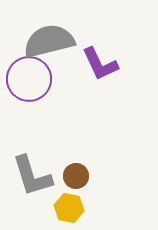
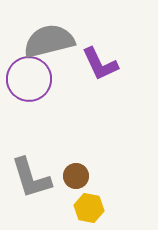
gray L-shape: moved 1 px left, 2 px down
yellow hexagon: moved 20 px right
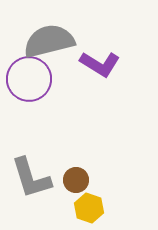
purple L-shape: rotated 33 degrees counterclockwise
brown circle: moved 4 px down
yellow hexagon: rotated 8 degrees clockwise
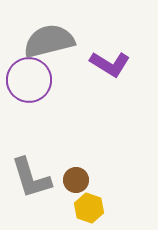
purple L-shape: moved 10 px right
purple circle: moved 1 px down
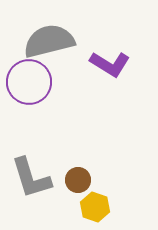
purple circle: moved 2 px down
brown circle: moved 2 px right
yellow hexagon: moved 6 px right, 1 px up
